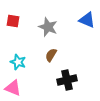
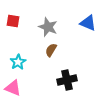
blue triangle: moved 1 px right, 3 px down
brown semicircle: moved 5 px up
cyan star: rotated 21 degrees clockwise
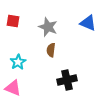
brown semicircle: rotated 24 degrees counterclockwise
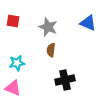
cyan star: moved 1 px left, 1 px down; rotated 21 degrees clockwise
black cross: moved 2 px left
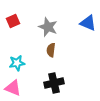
red square: rotated 32 degrees counterclockwise
black cross: moved 11 px left, 3 px down
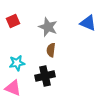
black cross: moved 9 px left, 7 px up
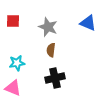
red square: rotated 24 degrees clockwise
black cross: moved 10 px right, 2 px down
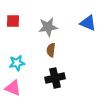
gray star: rotated 30 degrees counterclockwise
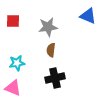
blue triangle: moved 7 px up
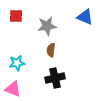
blue triangle: moved 3 px left, 1 px down
red square: moved 3 px right, 5 px up
gray star: moved 1 px left, 1 px up
pink triangle: moved 1 px down
